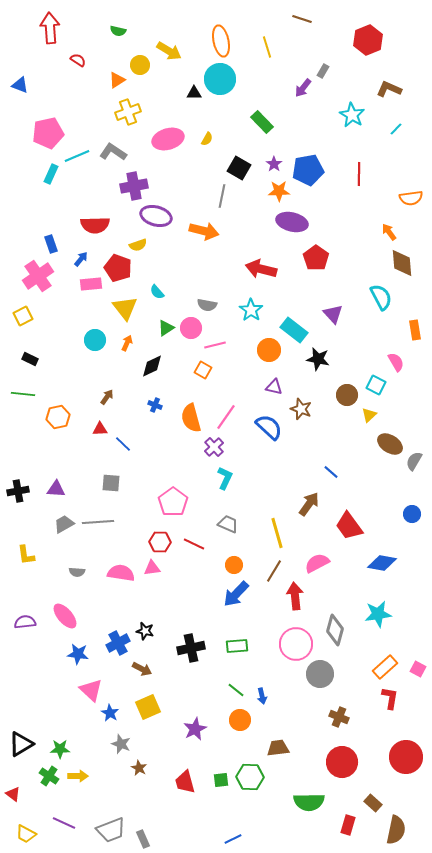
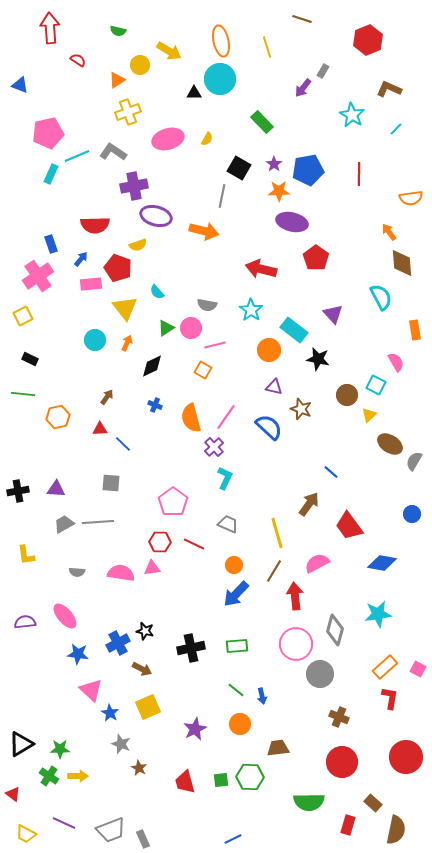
orange circle at (240, 720): moved 4 px down
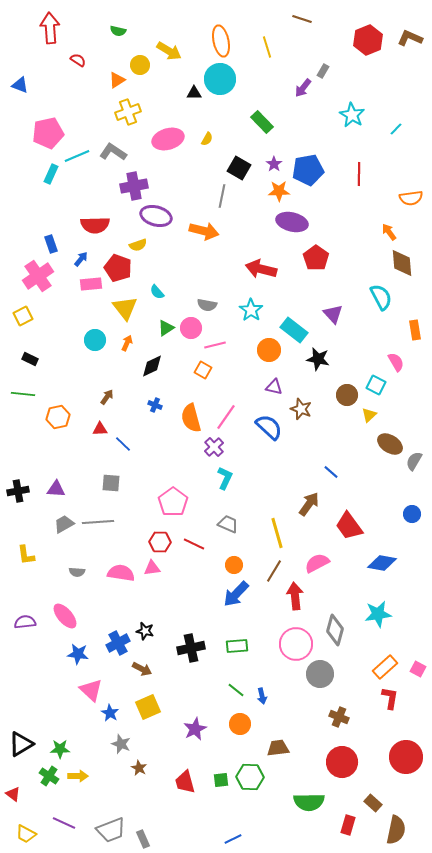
brown L-shape at (389, 89): moved 21 px right, 51 px up
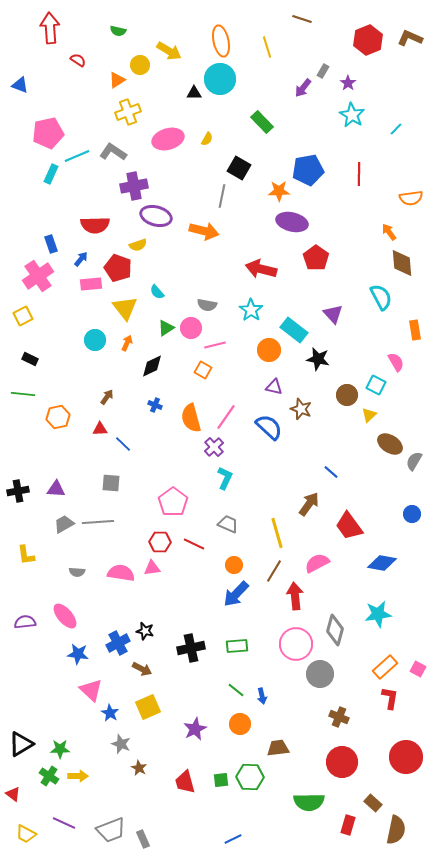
purple star at (274, 164): moved 74 px right, 81 px up
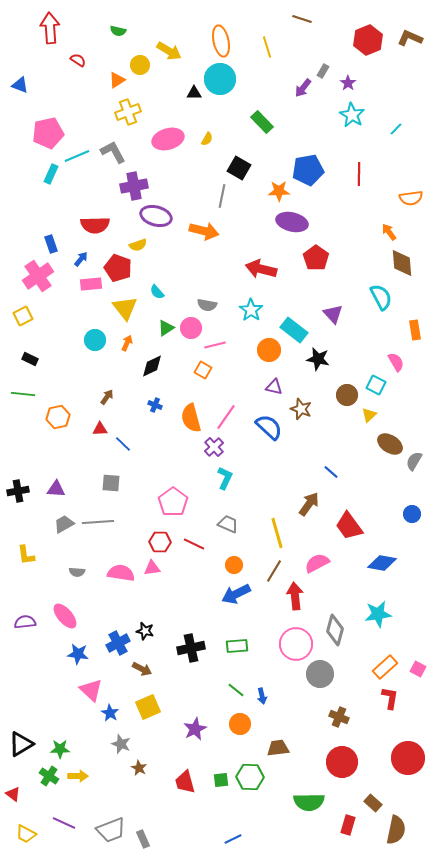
gray L-shape at (113, 152): rotated 28 degrees clockwise
blue arrow at (236, 594): rotated 20 degrees clockwise
red circle at (406, 757): moved 2 px right, 1 px down
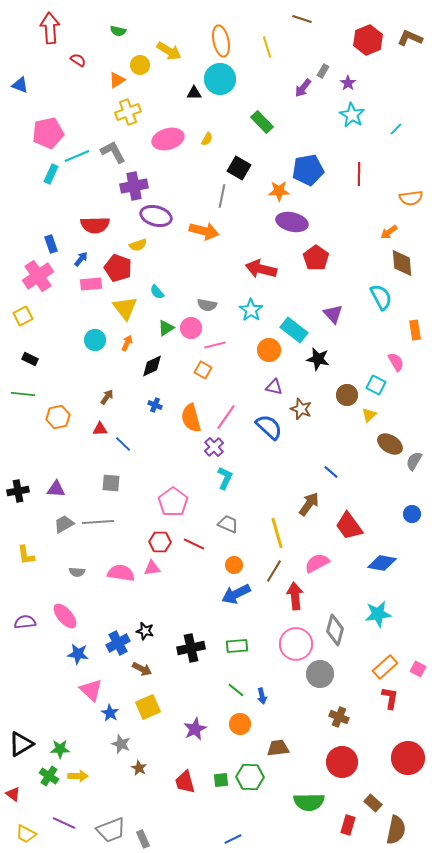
orange arrow at (389, 232): rotated 90 degrees counterclockwise
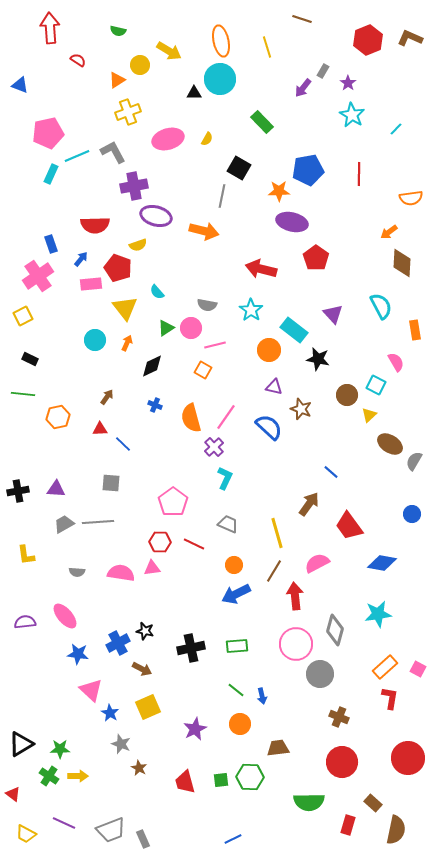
brown diamond at (402, 263): rotated 8 degrees clockwise
cyan semicircle at (381, 297): moved 9 px down
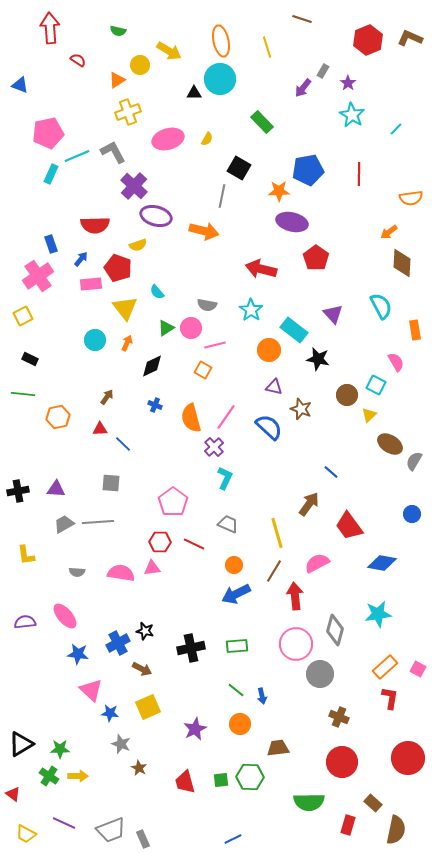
purple cross at (134, 186): rotated 36 degrees counterclockwise
blue star at (110, 713): rotated 24 degrees counterclockwise
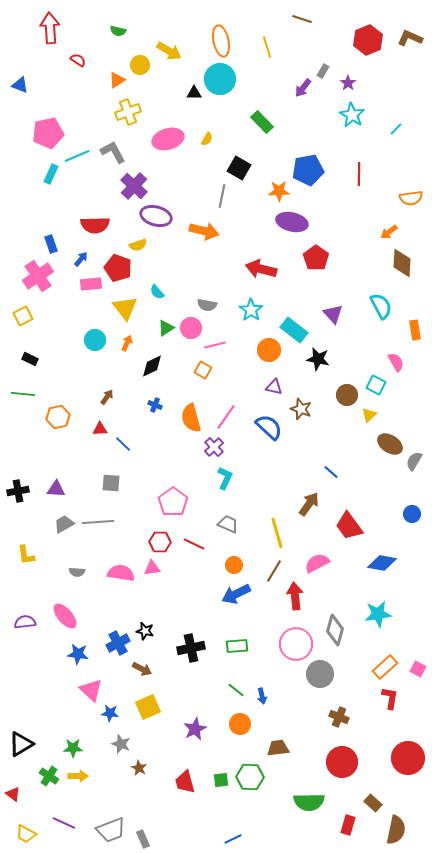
green star at (60, 749): moved 13 px right, 1 px up
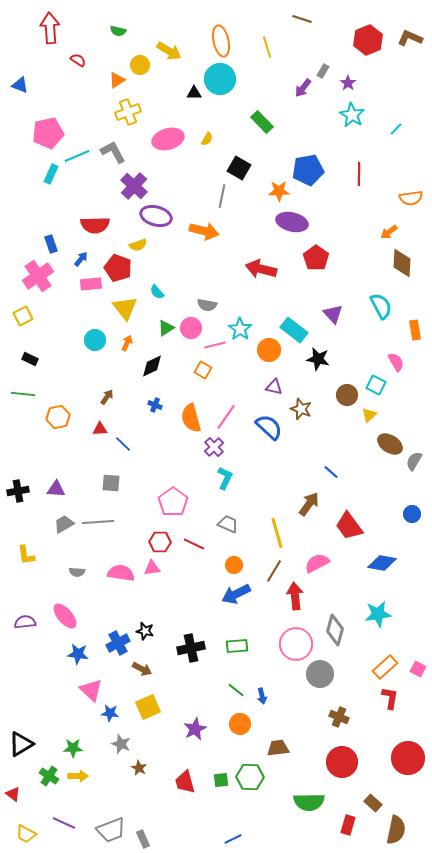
cyan star at (251, 310): moved 11 px left, 19 px down
